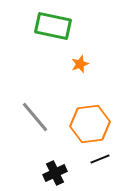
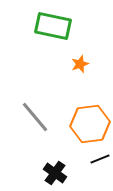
black cross: rotated 30 degrees counterclockwise
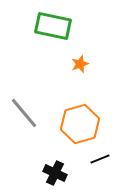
gray line: moved 11 px left, 4 px up
orange hexagon: moved 10 px left; rotated 9 degrees counterclockwise
black cross: rotated 10 degrees counterclockwise
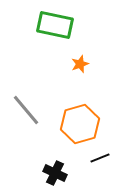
green rectangle: moved 2 px right, 1 px up
gray line: moved 2 px right, 3 px up
black line: moved 1 px up
